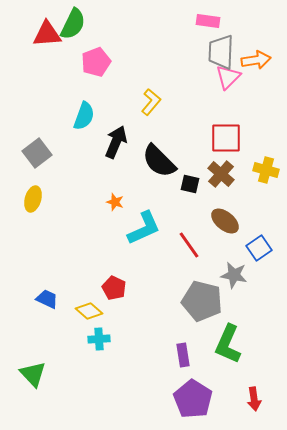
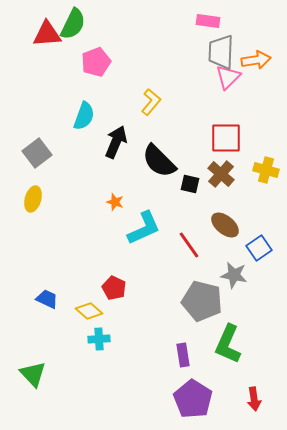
brown ellipse: moved 4 px down
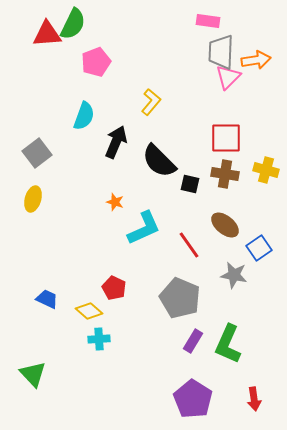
brown cross: moved 4 px right; rotated 32 degrees counterclockwise
gray pentagon: moved 22 px left, 3 px up; rotated 9 degrees clockwise
purple rectangle: moved 10 px right, 14 px up; rotated 40 degrees clockwise
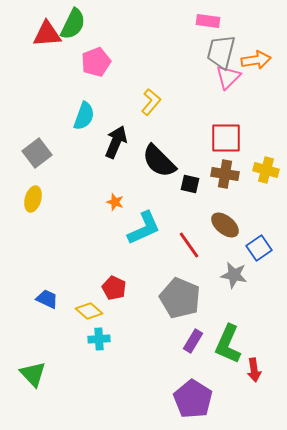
gray trapezoid: rotated 12 degrees clockwise
red arrow: moved 29 px up
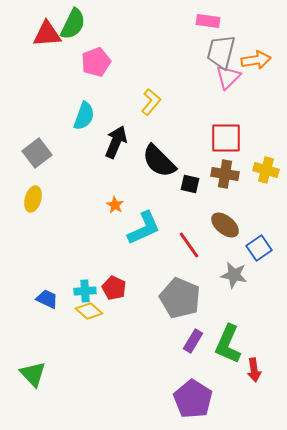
orange star: moved 3 px down; rotated 12 degrees clockwise
cyan cross: moved 14 px left, 48 px up
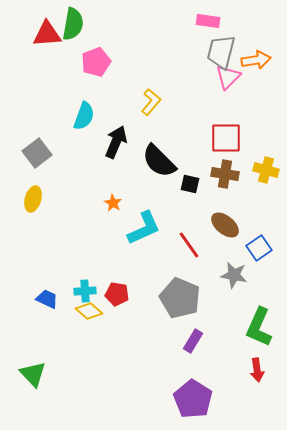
green semicircle: rotated 16 degrees counterclockwise
orange star: moved 2 px left, 2 px up
red pentagon: moved 3 px right, 6 px down; rotated 15 degrees counterclockwise
green L-shape: moved 31 px right, 17 px up
red arrow: moved 3 px right
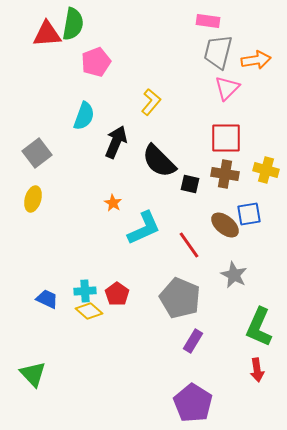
gray trapezoid: moved 3 px left
pink triangle: moved 1 px left, 11 px down
blue square: moved 10 px left, 34 px up; rotated 25 degrees clockwise
gray star: rotated 16 degrees clockwise
red pentagon: rotated 25 degrees clockwise
purple pentagon: moved 4 px down
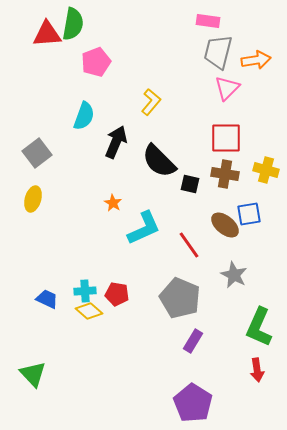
red pentagon: rotated 25 degrees counterclockwise
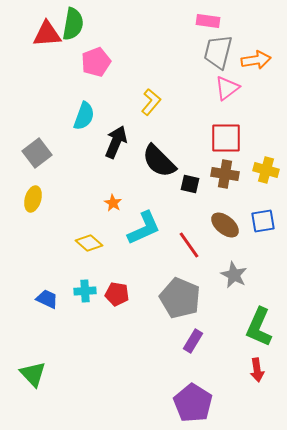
pink triangle: rotated 8 degrees clockwise
blue square: moved 14 px right, 7 px down
yellow diamond: moved 68 px up
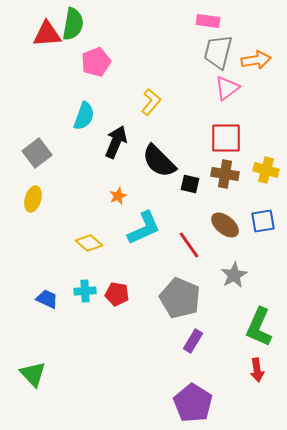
orange star: moved 5 px right, 7 px up; rotated 18 degrees clockwise
gray star: rotated 16 degrees clockwise
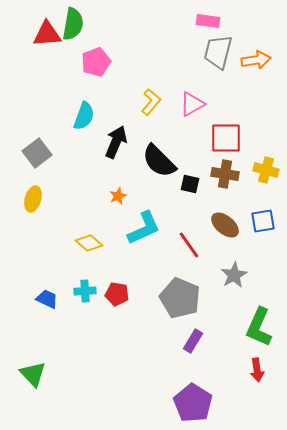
pink triangle: moved 35 px left, 16 px down; rotated 8 degrees clockwise
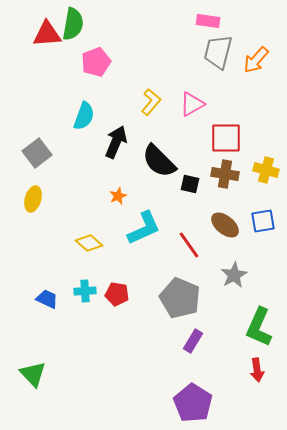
orange arrow: rotated 140 degrees clockwise
